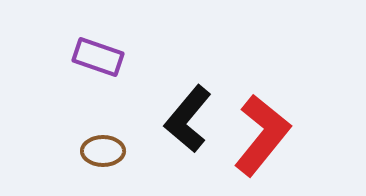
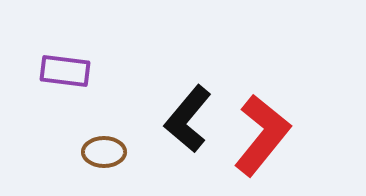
purple rectangle: moved 33 px left, 14 px down; rotated 12 degrees counterclockwise
brown ellipse: moved 1 px right, 1 px down
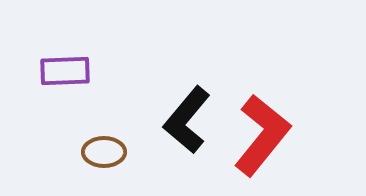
purple rectangle: rotated 9 degrees counterclockwise
black L-shape: moved 1 px left, 1 px down
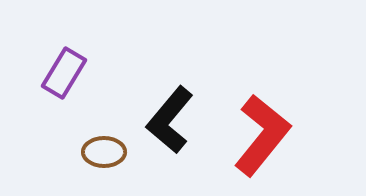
purple rectangle: moved 1 px left, 2 px down; rotated 57 degrees counterclockwise
black L-shape: moved 17 px left
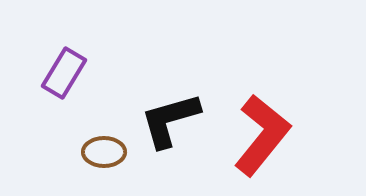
black L-shape: rotated 34 degrees clockwise
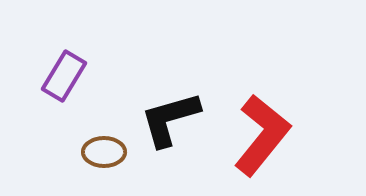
purple rectangle: moved 3 px down
black L-shape: moved 1 px up
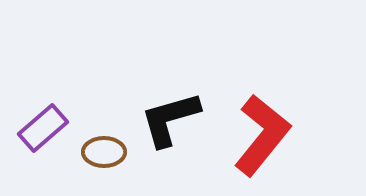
purple rectangle: moved 21 px left, 52 px down; rotated 18 degrees clockwise
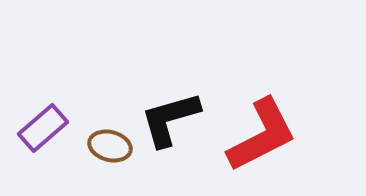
red L-shape: rotated 24 degrees clockwise
brown ellipse: moved 6 px right, 6 px up; rotated 15 degrees clockwise
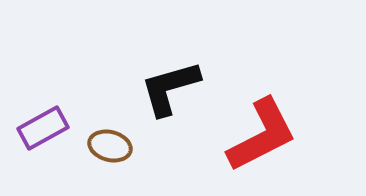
black L-shape: moved 31 px up
purple rectangle: rotated 12 degrees clockwise
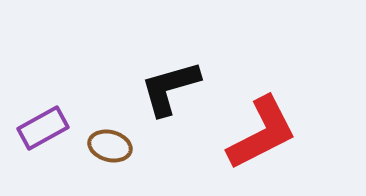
red L-shape: moved 2 px up
